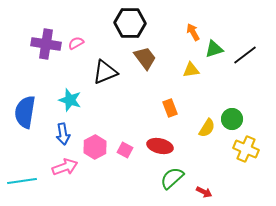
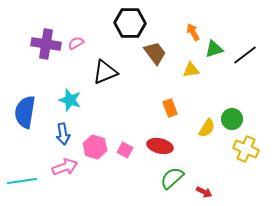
brown trapezoid: moved 10 px right, 5 px up
pink hexagon: rotated 15 degrees counterclockwise
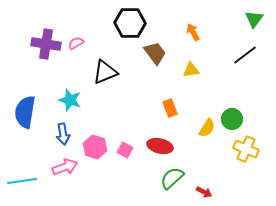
green triangle: moved 40 px right, 30 px up; rotated 36 degrees counterclockwise
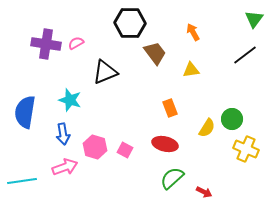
red ellipse: moved 5 px right, 2 px up
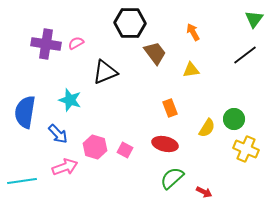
green circle: moved 2 px right
blue arrow: moved 5 px left; rotated 35 degrees counterclockwise
